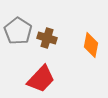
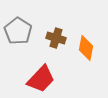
brown cross: moved 9 px right
orange diamond: moved 5 px left, 3 px down
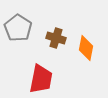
gray pentagon: moved 3 px up
red trapezoid: rotated 32 degrees counterclockwise
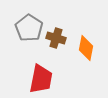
gray pentagon: moved 11 px right
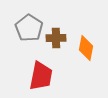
brown cross: rotated 18 degrees counterclockwise
red trapezoid: moved 3 px up
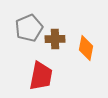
gray pentagon: rotated 16 degrees clockwise
brown cross: moved 1 px left, 1 px down
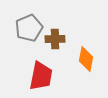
orange diamond: moved 11 px down
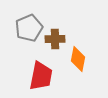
orange diamond: moved 8 px left
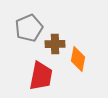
brown cross: moved 5 px down
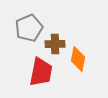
red trapezoid: moved 4 px up
